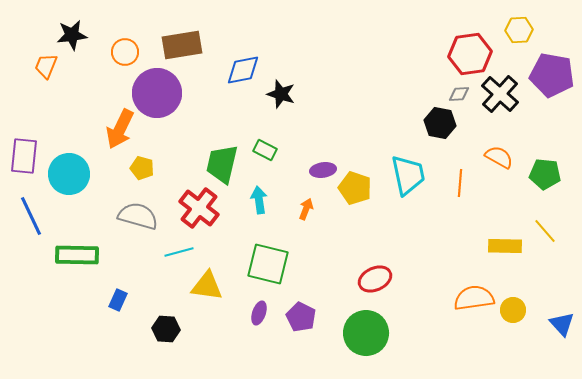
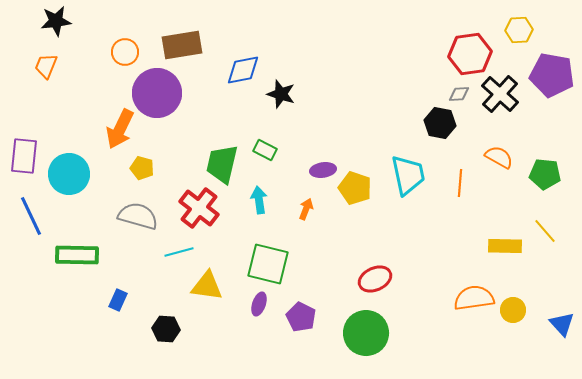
black star at (72, 35): moved 16 px left, 14 px up
purple ellipse at (259, 313): moved 9 px up
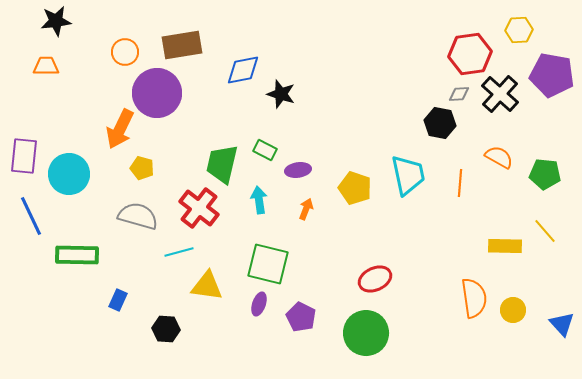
orange trapezoid at (46, 66): rotated 68 degrees clockwise
purple ellipse at (323, 170): moved 25 px left
orange semicircle at (474, 298): rotated 90 degrees clockwise
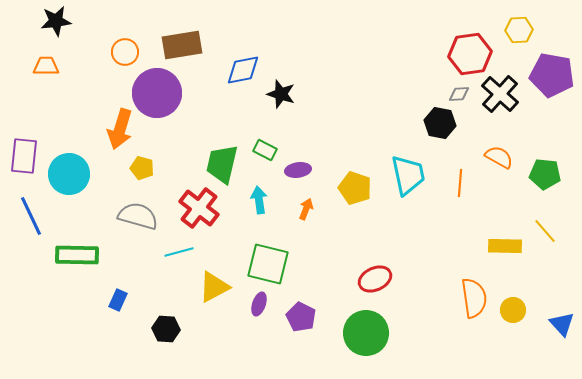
orange arrow at (120, 129): rotated 9 degrees counterclockwise
yellow triangle at (207, 286): moved 7 px right, 1 px down; rotated 36 degrees counterclockwise
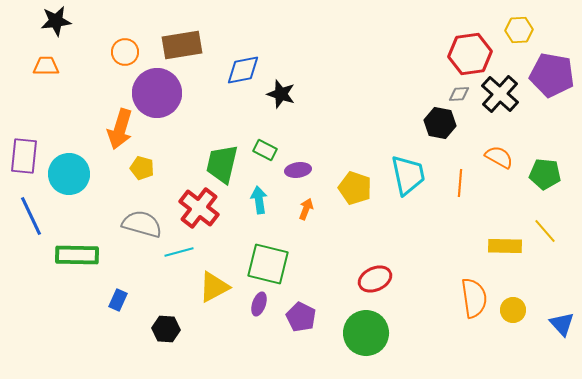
gray semicircle at (138, 216): moved 4 px right, 8 px down
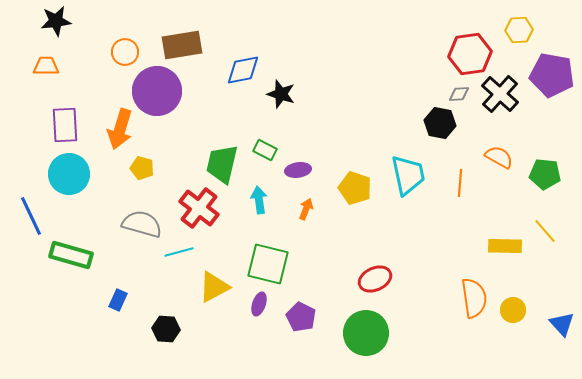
purple circle at (157, 93): moved 2 px up
purple rectangle at (24, 156): moved 41 px right, 31 px up; rotated 9 degrees counterclockwise
green rectangle at (77, 255): moved 6 px left; rotated 15 degrees clockwise
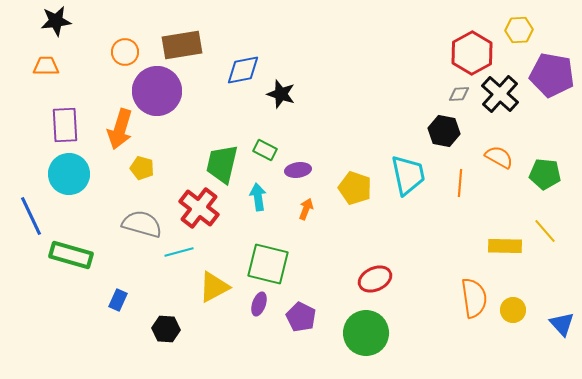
red hexagon at (470, 54): moved 2 px right, 1 px up; rotated 21 degrees counterclockwise
black hexagon at (440, 123): moved 4 px right, 8 px down
cyan arrow at (259, 200): moved 1 px left, 3 px up
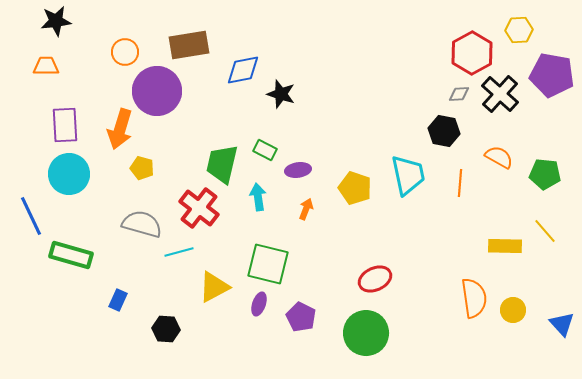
brown rectangle at (182, 45): moved 7 px right
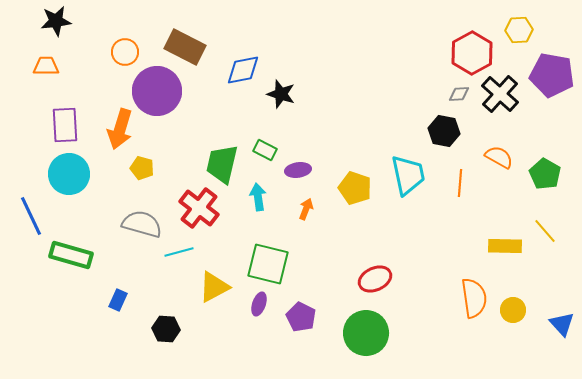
brown rectangle at (189, 45): moved 4 px left, 2 px down; rotated 36 degrees clockwise
green pentagon at (545, 174): rotated 24 degrees clockwise
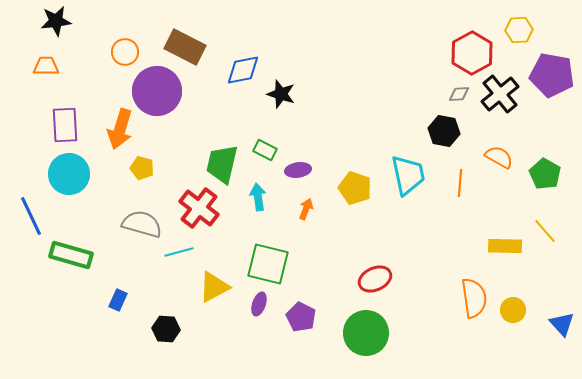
black cross at (500, 94): rotated 9 degrees clockwise
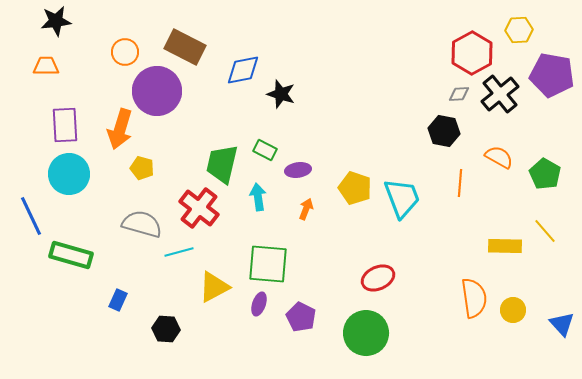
cyan trapezoid at (408, 175): moved 6 px left, 23 px down; rotated 9 degrees counterclockwise
green square at (268, 264): rotated 9 degrees counterclockwise
red ellipse at (375, 279): moved 3 px right, 1 px up
